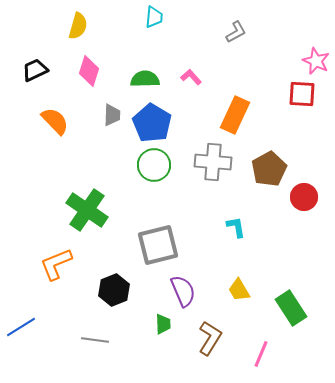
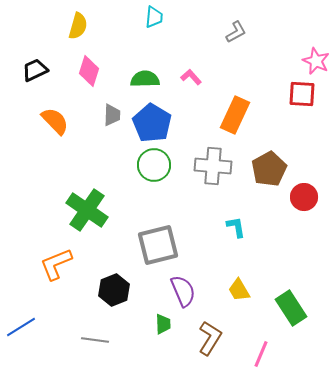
gray cross: moved 4 px down
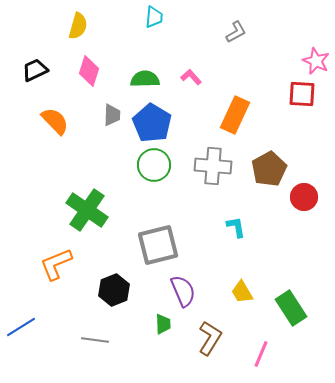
yellow trapezoid: moved 3 px right, 2 px down
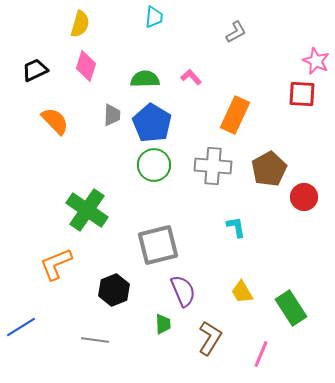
yellow semicircle: moved 2 px right, 2 px up
pink diamond: moved 3 px left, 5 px up
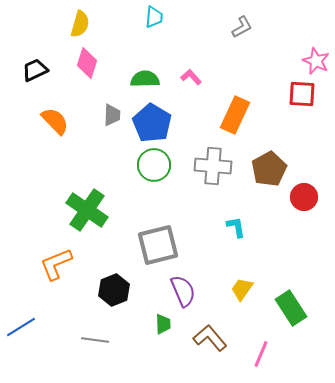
gray L-shape: moved 6 px right, 5 px up
pink diamond: moved 1 px right, 3 px up
yellow trapezoid: moved 3 px up; rotated 65 degrees clockwise
brown L-shape: rotated 72 degrees counterclockwise
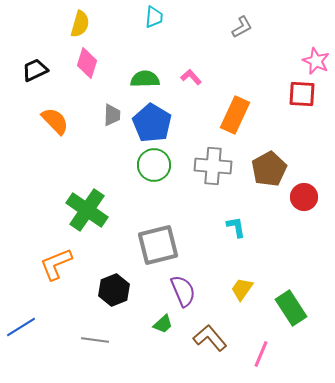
green trapezoid: rotated 50 degrees clockwise
